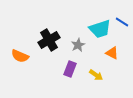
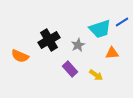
blue line: rotated 64 degrees counterclockwise
orange triangle: rotated 32 degrees counterclockwise
purple rectangle: rotated 63 degrees counterclockwise
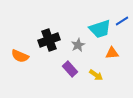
blue line: moved 1 px up
black cross: rotated 10 degrees clockwise
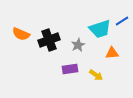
orange semicircle: moved 1 px right, 22 px up
purple rectangle: rotated 56 degrees counterclockwise
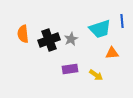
blue line: rotated 64 degrees counterclockwise
orange semicircle: moved 2 px right; rotated 60 degrees clockwise
gray star: moved 7 px left, 6 px up
